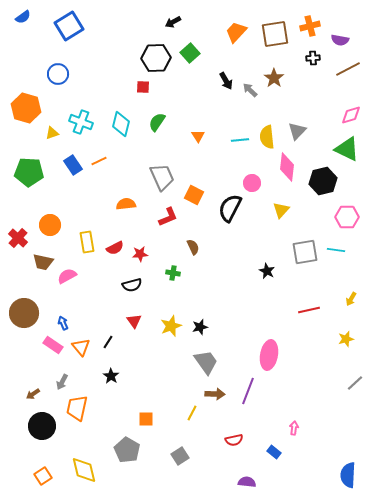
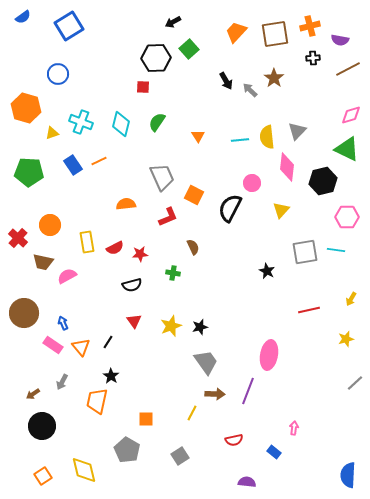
green square at (190, 53): moved 1 px left, 4 px up
orange trapezoid at (77, 408): moved 20 px right, 7 px up
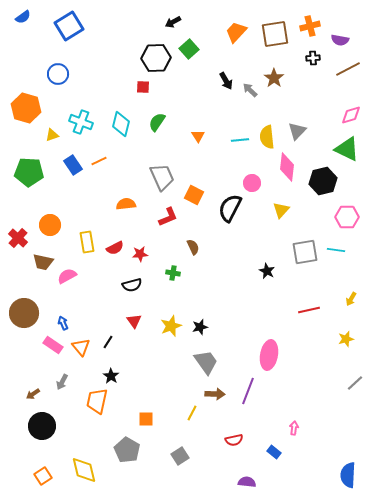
yellow triangle at (52, 133): moved 2 px down
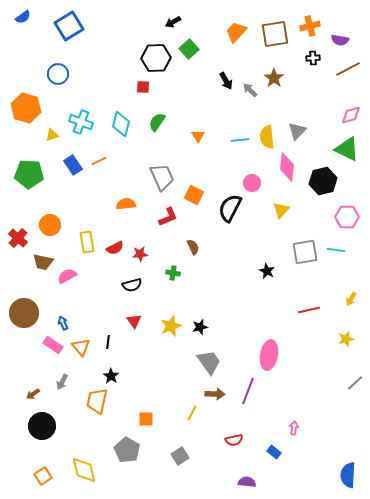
green pentagon at (29, 172): moved 2 px down
black line at (108, 342): rotated 24 degrees counterclockwise
gray trapezoid at (206, 362): moved 3 px right
